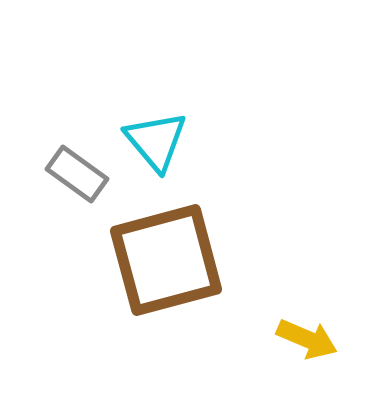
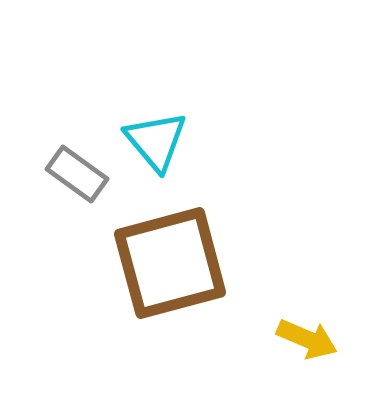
brown square: moved 4 px right, 3 px down
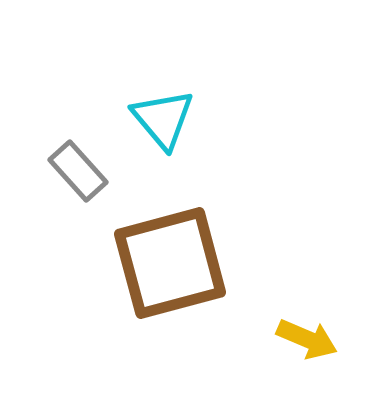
cyan triangle: moved 7 px right, 22 px up
gray rectangle: moved 1 px right, 3 px up; rotated 12 degrees clockwise
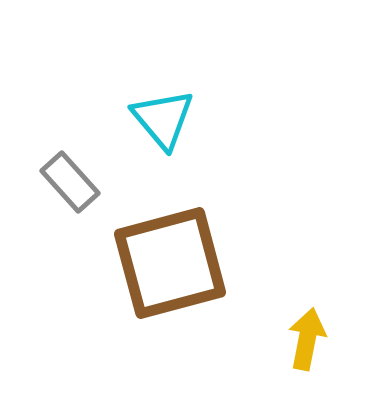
gray rectangle: moved 8 px left, 11 px down
yellow arrow: rotated 102 degrees counterclockwise
